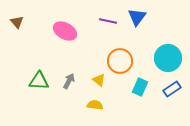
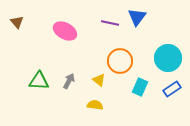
purple line: moved 2 px right, 2 px down
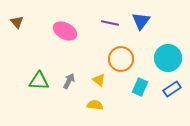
blue triangle: moved 4 px right, 4 px down
orange circle: moved 1 px right, 2 px up
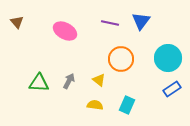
green triangle: moved 2 px down
cyan rectangle: moved 13 px left, 18 px down
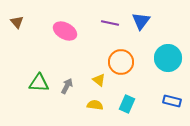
orange circle: moved 3 px down
gray arrow: moved 2 px left, 5 px down
blue rectangle: moved 12 px down; rotated 48 degrees clockwise
cyan rectangle: moved 1 px up
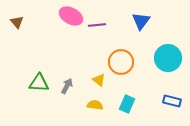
purple line: moved 13 px left, 2 px down; rotated 18 degrees counterclockwise
pink ellipse: moved 6 px right, 15 px up
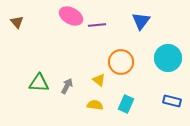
cyan rectangle: moved 1 px left
